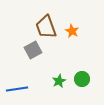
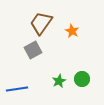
brown trapezoid: moved 5 px left, 4 px up; rotated 55 degrees clockwise
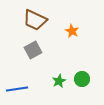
brown trapezoid: moved 6 px left, 3 px up; rotated 100 degrees counterclockwise
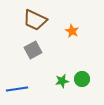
green star: moved 3 px right; rotated 16 degrees clockwise
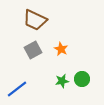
orange star: moved 11 px left, 18 px down
blue line: rotated 30 degrees counterclockwise
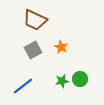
orange star: moved 2 px up
green circle: moved 2 px left
blue line: moved 6 px right, 3 px up
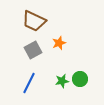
brown trapezoid: moved 1 px left, 1 px down
orange star: moved 2 px left, 4 px up; rotated 24 degrees clockwise
blue line: moved 6 px right, 3 px up; rotated 25 degrees counterclockwise
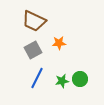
orange star: rotated 16 degrees clockwise
blue line: moved 8 px right, 5 px up
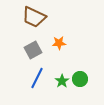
brown trapezoid: moved 4 px up
green star: rotated 24 degrees counterclockwise
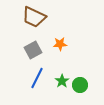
orange star: moved 1 px right, 1 px down
green circle: moved 6 px down
